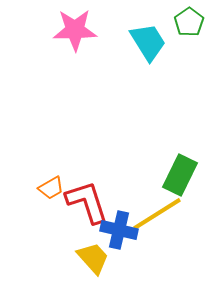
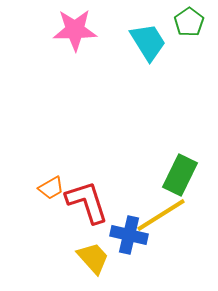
yellow line: moved 4 px right, 1 px down
blue cross: moved 10 px right, 5 px down
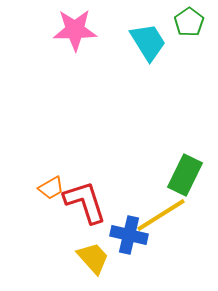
green rectangle: moved 5 px right
red L-shape: moved 2 px left
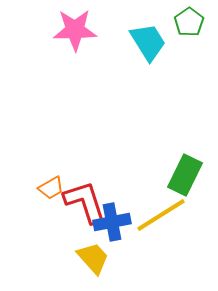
blue cross: moved 17 px left, 13 px up; rotated 24 degrees counterclockwise
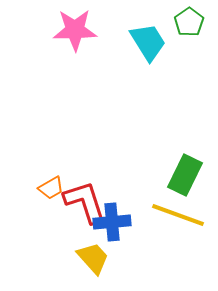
yellow line: moved 17 px right; rotated 52 degrees clockwise
blue cross: rotated 6 degrees clockwise
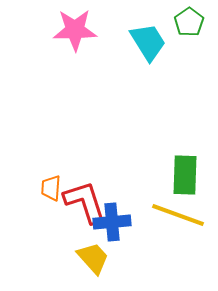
green rectangle: rotated 24 degrees counterclockwise
orange trapezoid: rotated 124 degrees clockwise
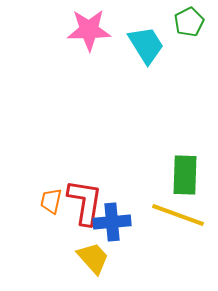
green pentagon: rotated 8 degrees clockwise
pink star: moved 14 px right
cyan trapezoid: moved 2 px left, 3 px down
orange trapezoid: moved 13 px down; rotated 8 degrees clockwise
red L-shape: rotated 27 degrees clockwise
